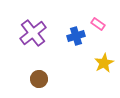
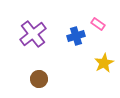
purple cross: moved 1 px down
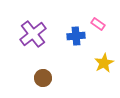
blue cross: rotated 12 degrees clockwise
brown circle: moved 4 px right, 1 px up
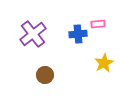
pink rectangle: rotated 40 degrees counterclockwise
blue cross: moved 2 px right, 2 px up
brown circle: moved 2 px right, 3 px up
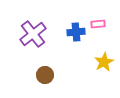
blue cross: moved 2 px left, 2 px up
yellow star: moved 1 px up
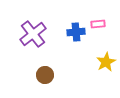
yellow star: moved 2 px right
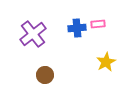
blue cross: moved 1 px right, 4 px up
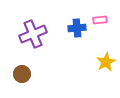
pink rectangle: moved 2 px right, 4 px up
purple cross: rotated 16 degrees clockwise
brown circle: moved 23 px left, 1 px up
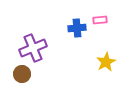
purple cross: moved 14 px down
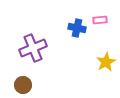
blue cross: rotated 18 degrees clockwise
brown circle: moved 1 px right, 11 px down
